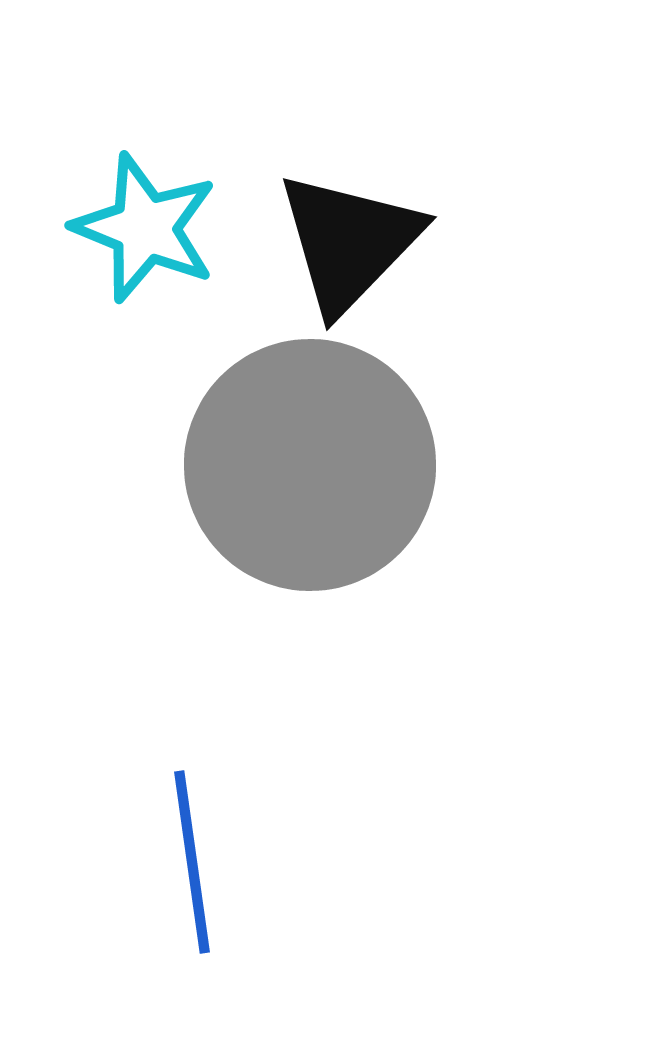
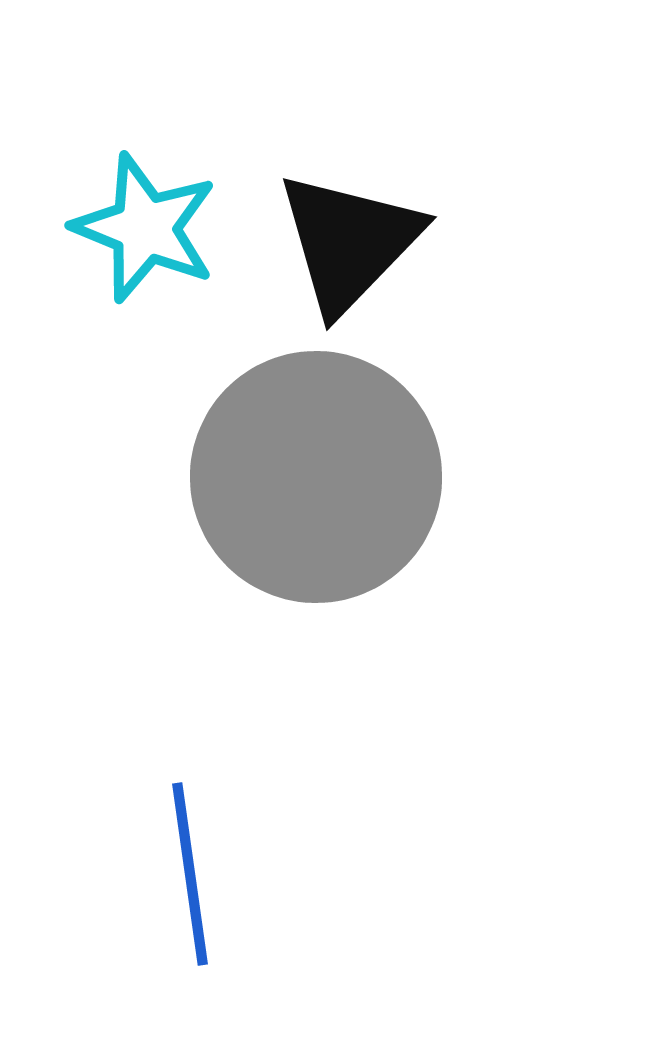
gray circle: moved 6 px right, 12 px down
blue line: moved 2 px left, 12 px down
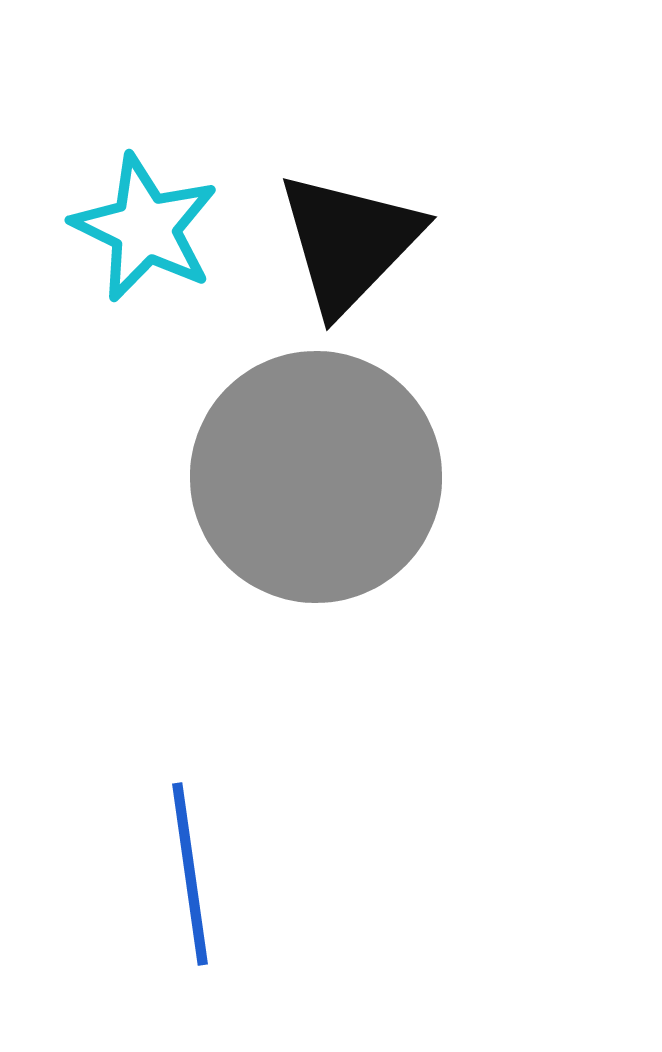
cyan star: rotated 4 degrees clockwise
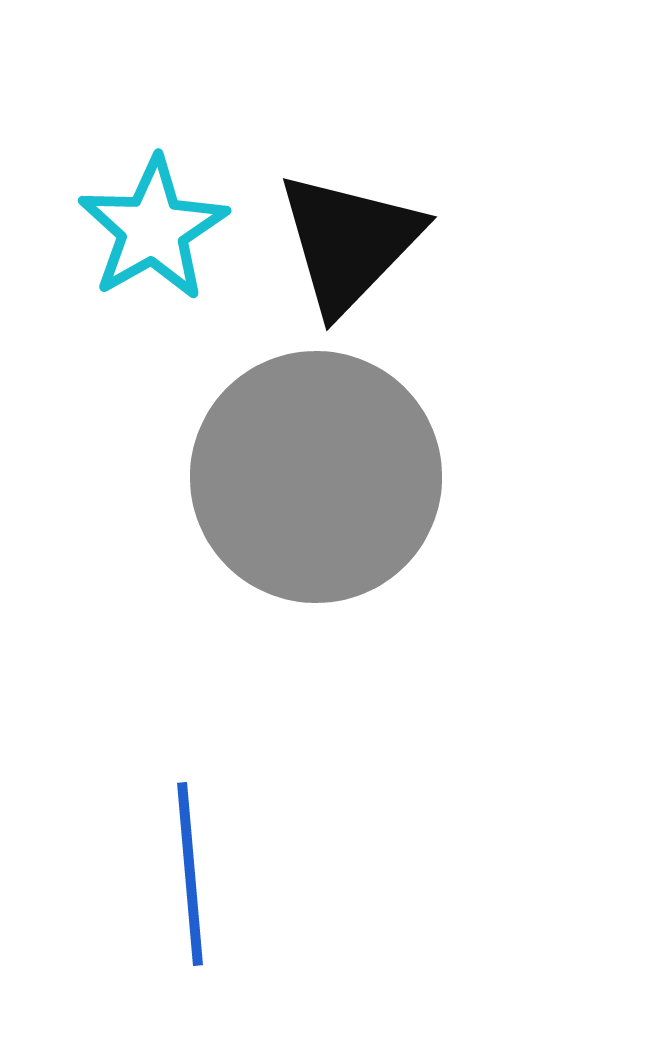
cyan star: moved 8 px right, 1 px down; rotated 16 degrees clockwise
blue line: rotated 3 degrees clockwise
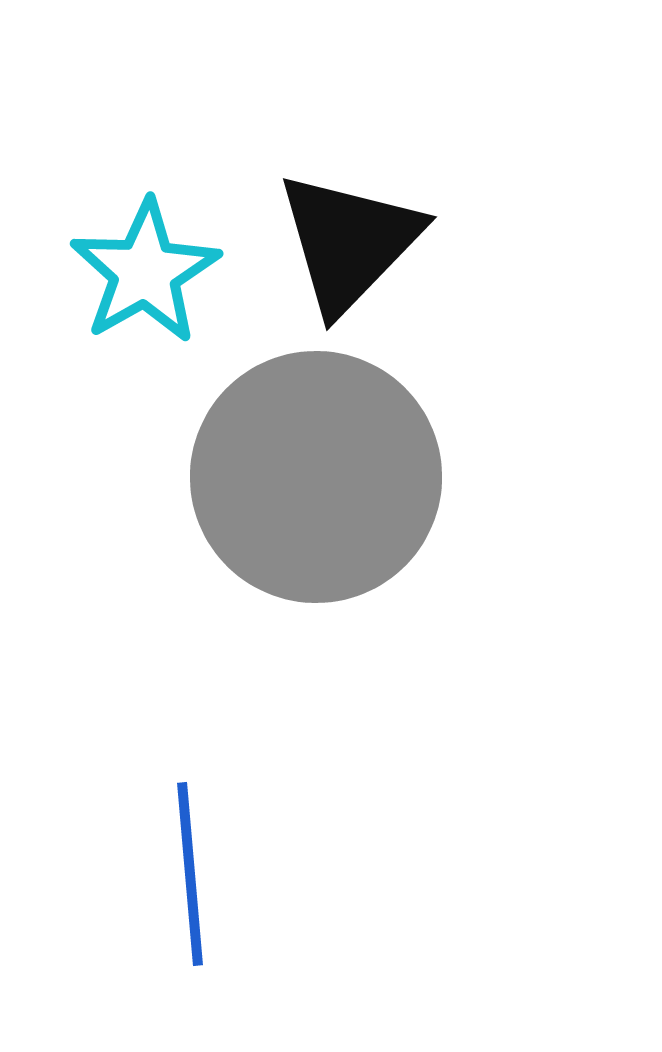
cyan star: moved 8 px left, 43 px down
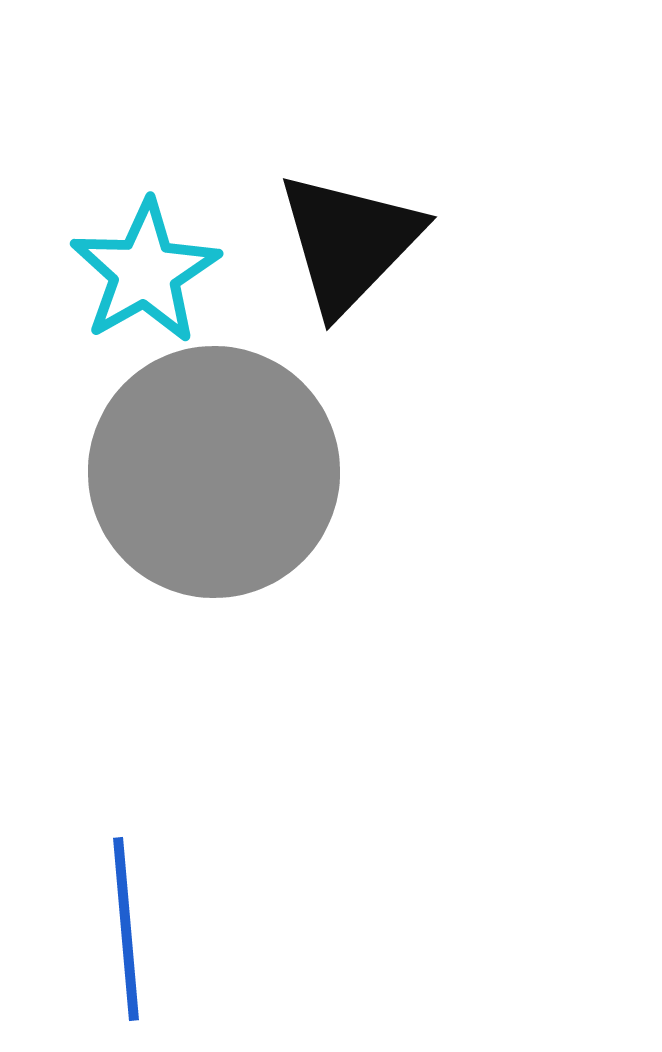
gray circle: moved 102 px left, 5 px up
blue line: moved 64 px left, 55 px down
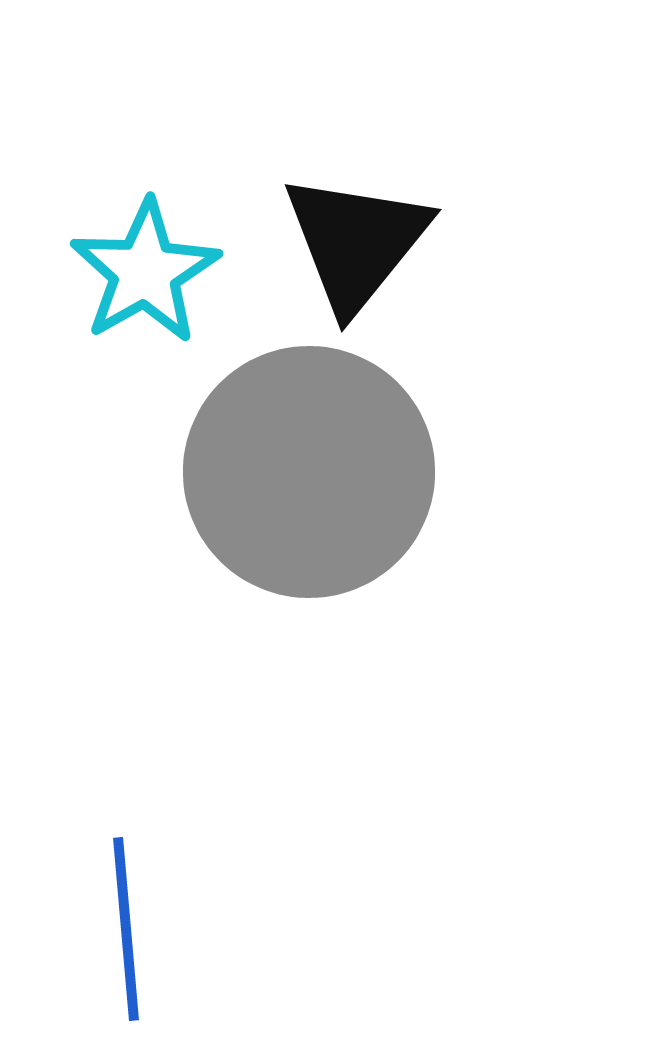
black triangle: moved 7 px right; rotated 5 degrees counterclockwise
gray circle: moved 95 px right
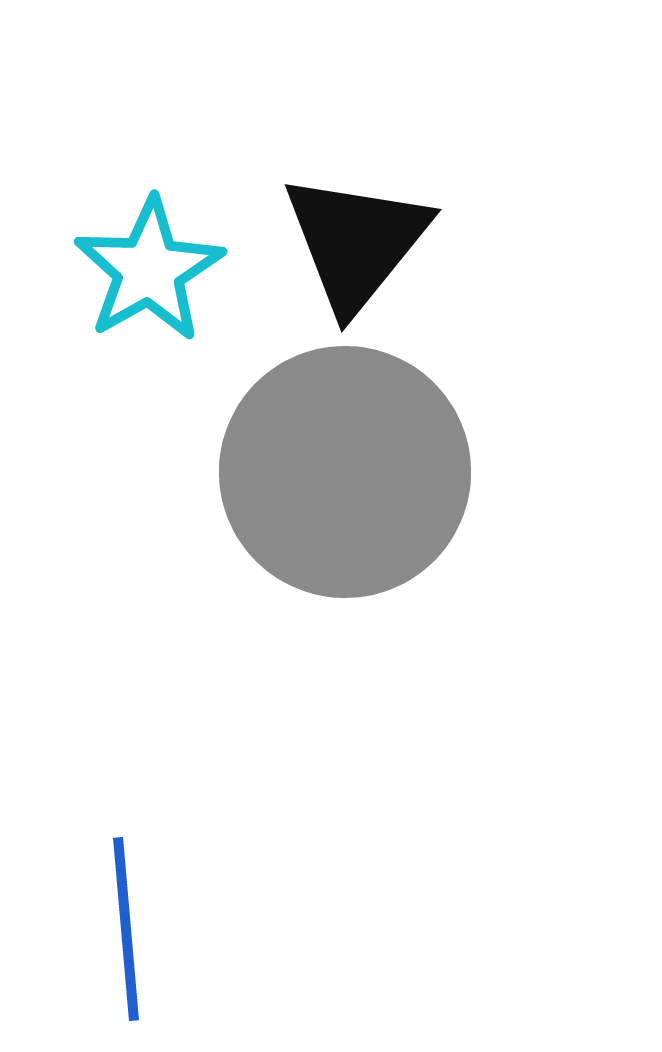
cyan star: moved 4 px right, 2 px up
gray circle: moved 36 px right
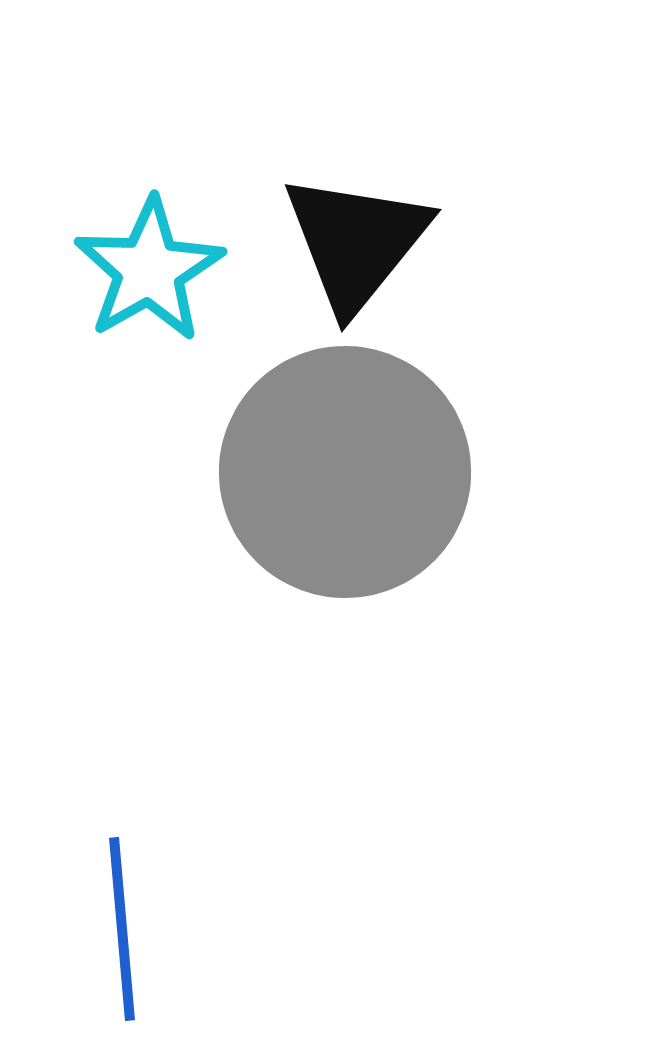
blue line: moved 4 px left
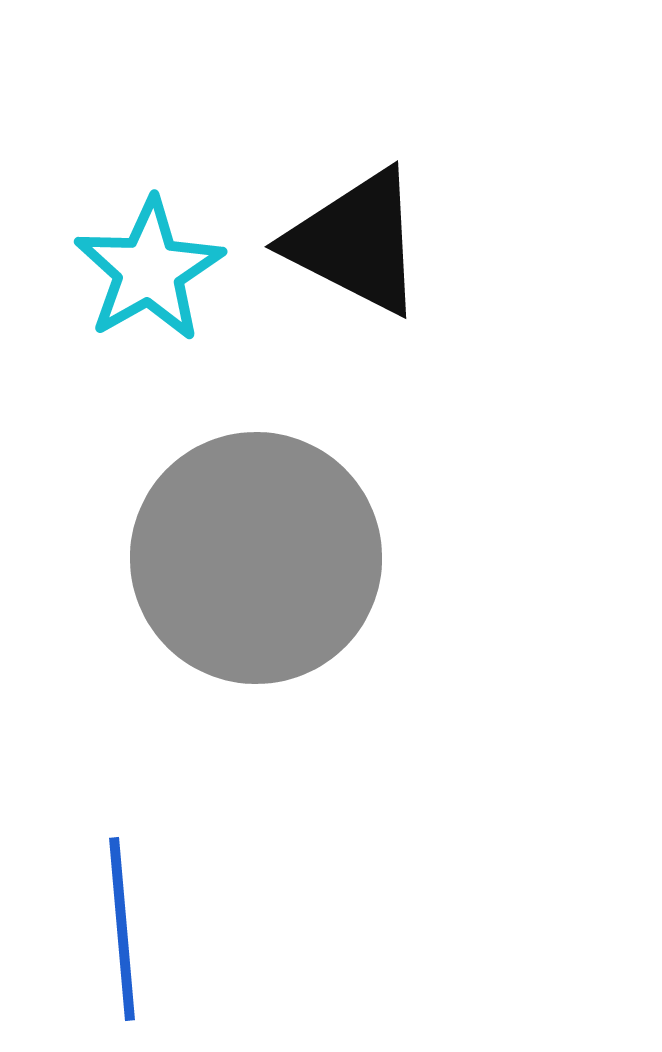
black triangle: rotated 42 degrees counterclockwise
gray circle: moved 89 px left, 86 px down
